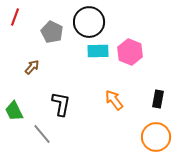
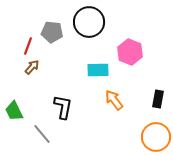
red line: moved 13 px right, 29 px down
gray pentagon: rotated 20 degrees counterclockwise
cyan rectangle: moved 19 px down
black L-shape: moved 2 px right, 3 px down
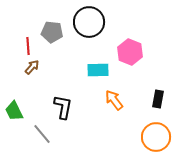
red line: rotated 24 degrees counterclockwise
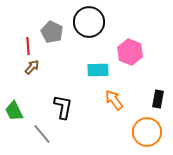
gray pentagon: rotated 20 degrees clockwise
orange circle: moved 9 px left, 5 px up
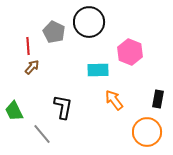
gray pentagon: moved 2 px right
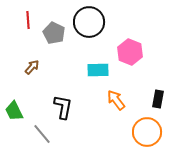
gray pentagon: moved 1 px down
red line: moved 26 px up
orange arrow: moved 2 px right
